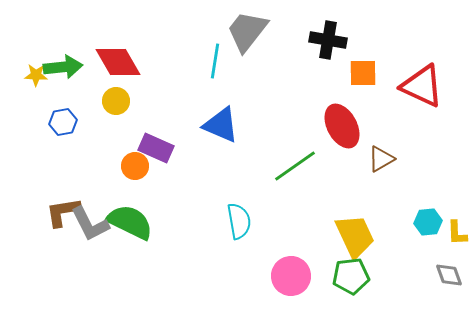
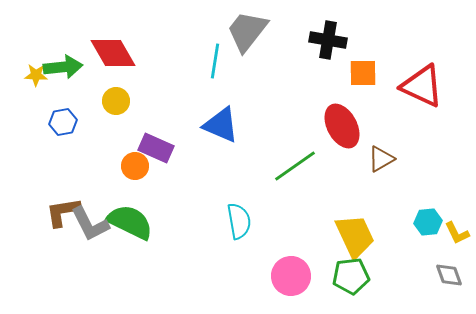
red diamond: moved 5 px left, 9 px up
yellow L-shape: rotated 24 degrees counterclockwise
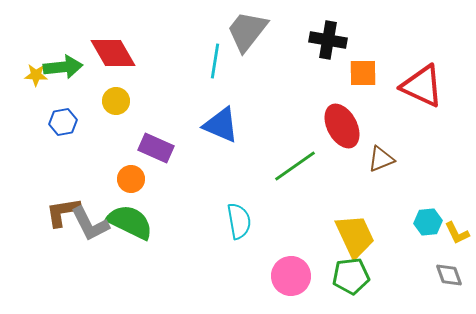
brown triangle: rotated 8 degrees clockwise
orange circle: moved 4 px left, 13 px down
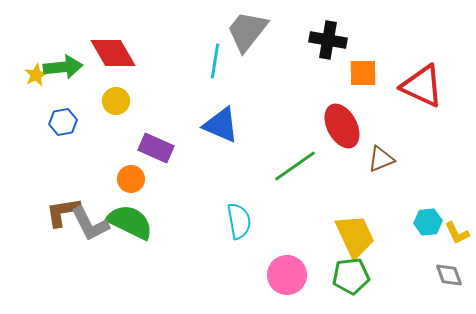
yellow star: rotated 30 degrees counterclockwise
pink circle: moved 4 px left, 1 px up
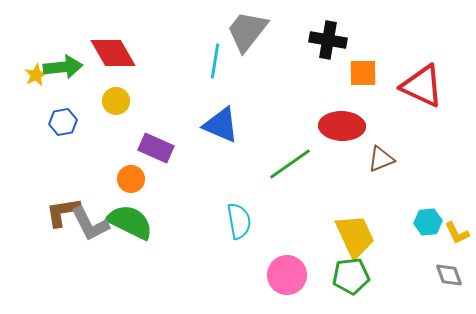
red ellipse: rotated 60 degrees counterclockwise
green line: moved 5 px left, 2 px up
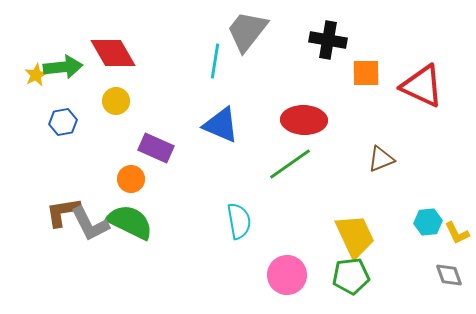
orange square: moved 3 px right
red ellipse: moved 38 px left, 6 px up
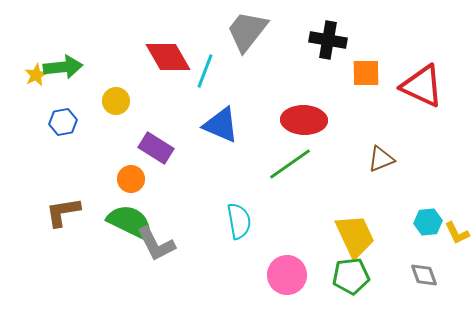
red diamond: moved 55 px right, 4 px down
cyan line: moved 10 px left, 10 px down; rotated 12 degrees clockwise
purple rectangle: rotated 8 degrees clockwise
gray L-shape: moved 66 px right, 20 px down
gray diamond: moved 25 px left
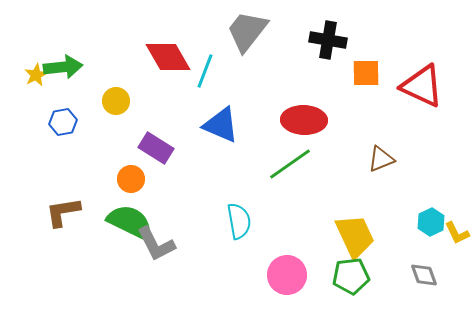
cyan hexagon: moved 3 px right; rotated 20 degrees counterclockwise
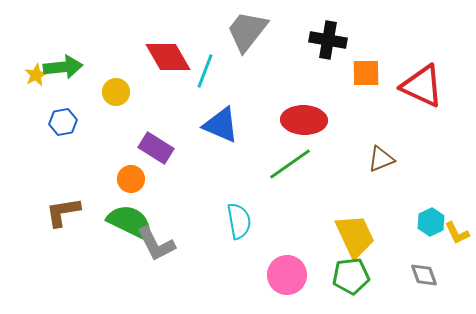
yellow circle: moved 9 px up
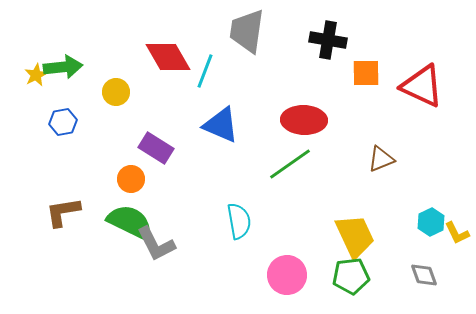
gray trapezoid: rotated 30 degrees counterclockwise
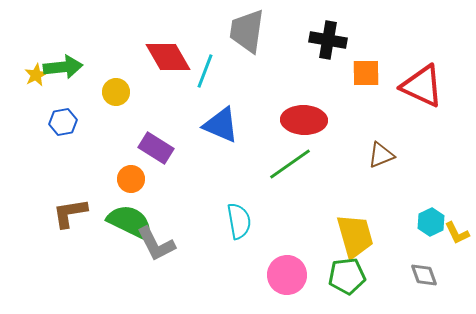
brown triangle: moved 4 px up
brown L-shape: moved 7 px right, 1 px down
yellow trapezoid: rotated 9 degrees clockwise
green pentagon: moved 4 px left
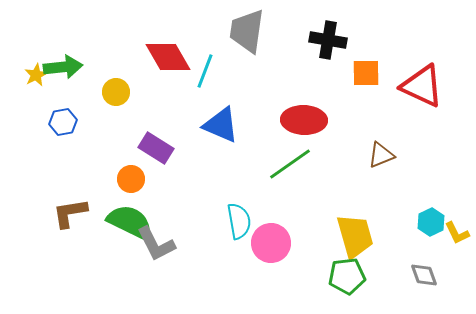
pink circle: moved 16 px left, 32 px up
